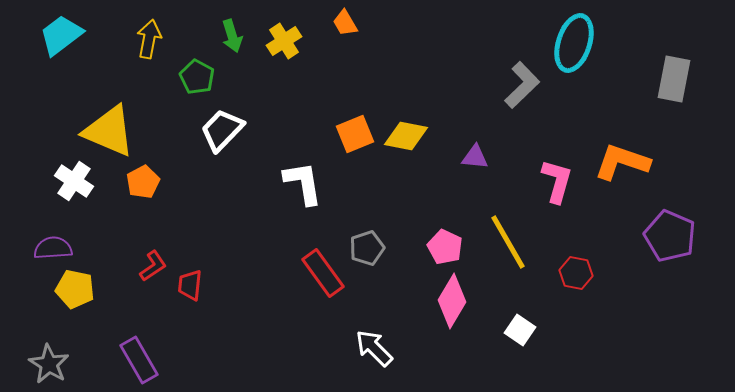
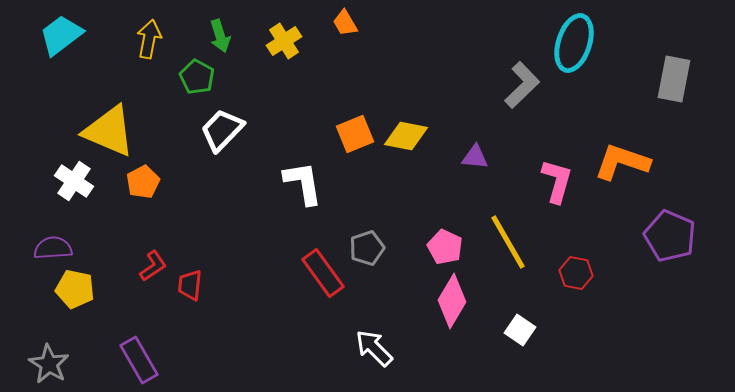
green arrow: moved 12 px left
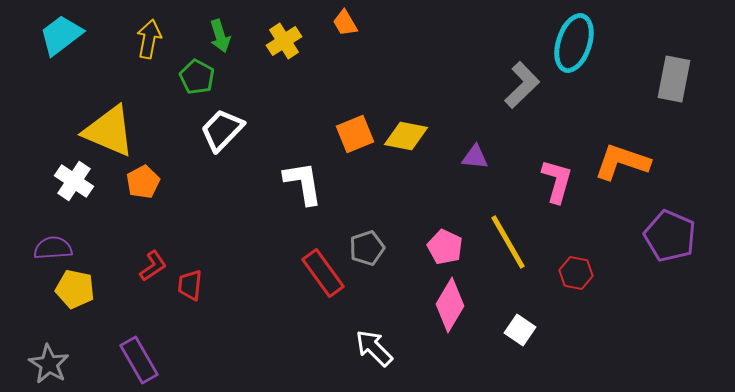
pink diamond: moved 2 px left, 4 px down
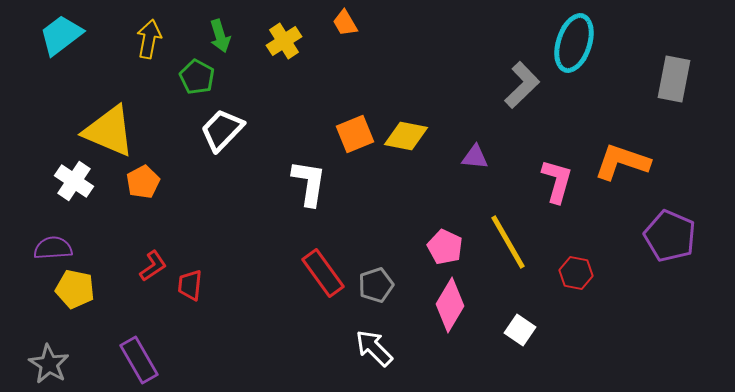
white L-shape: moved 6 px right; rotated 18 degrees clockwise
gray pentagon: moved 9 px right, 37 px down
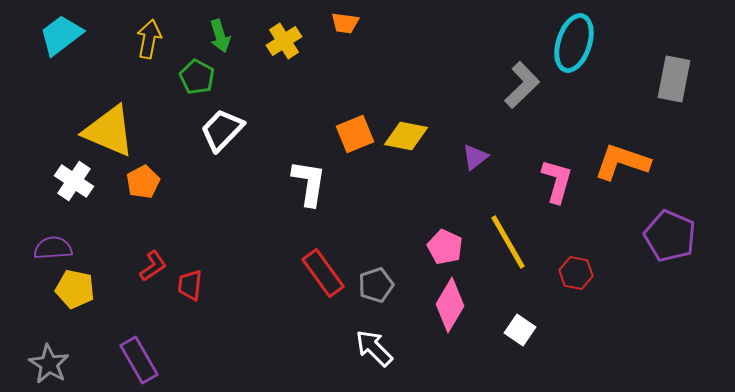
orange trapezoid: rotated 52 degrees counterclockwise
purple triangle: rotated 44 degrees counterclockwise
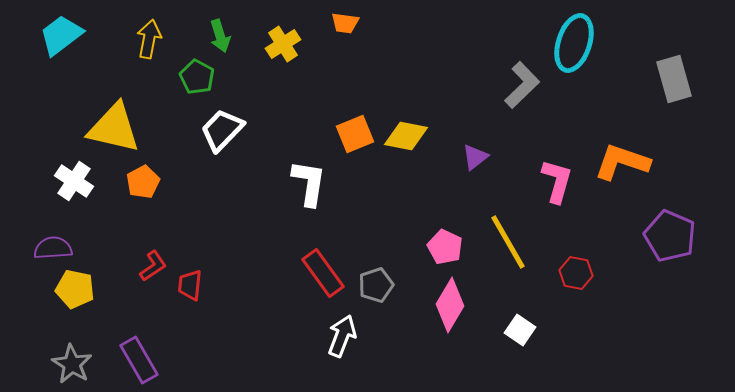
yellow cross: moved 1 px left, 3 px down
gray rectangle: rotated 27 degrees counterclockwise
yellow triangle: moved 5 px right, 3 px up; rotated 10 degrees counterclockwise
white arrow: moved 32 px left, 12 px up; rotated 66 degrees clockwise
gray star: moved 23 px right
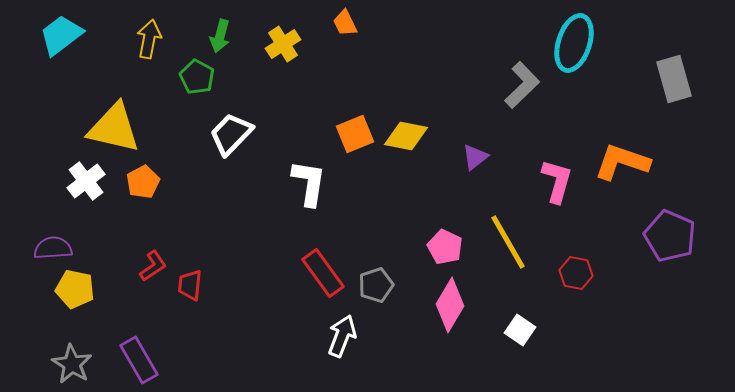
orange trapezoid: rotated 56 degrees clockwise
green arrow: rotated 32 degrees clockwise
white trapezoid: moved 9 px right, 4 px down
white cross: moved 12 px right; rotated 18 degrees clockwise
